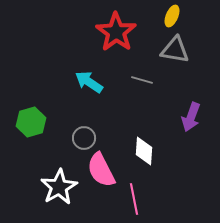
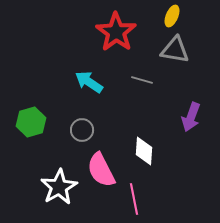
gray circle: moved 2 px left, 8 px up
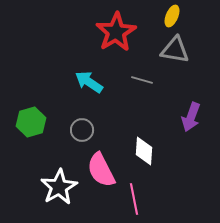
red star: rotated 6 degrees clockwise
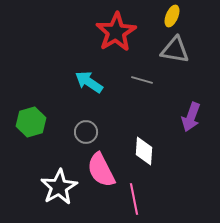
gray circle: moved 4 px right, 2 px down
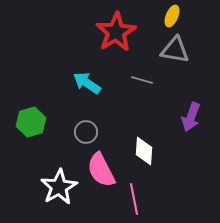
cyan arrow: moved 2 px left, 1 px down
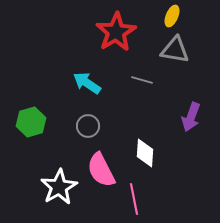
gray circle: moved 2 px right, 6 px up
white diamond: moved 1 px right, 2 px down
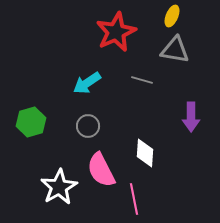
red star: rotated 6 degrees clockwise
cyan arrow: rotated 68 degrees counterclockwise
purple arrow: rotated 20 degrees counterclockwise
